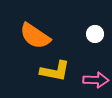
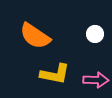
yellow L-shape: moved 3 px down
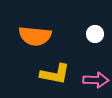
orange semicircle: rotated 28 degrees counterclockwise
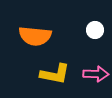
white circle: moved 4 px up
pink arrow: moved 6 px up
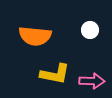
white circle: moved 5 px left
pink arrow: moved 4 px left, 7 px down
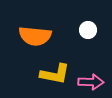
white circle: moved 2 px left
pink arrow: moved 1 px left, 1 px down
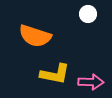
white circle: moved 16 px up
orange semicircle: rotated 12 degrees clockwise
